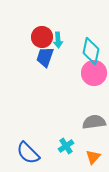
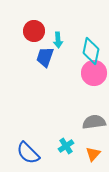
red circle: moved 8 px left, 6 px up
orange triangle: moved 3 px up
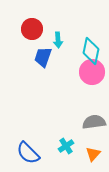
red circle: moved 2 px left, 2 px up
blue trapezoid: moved 2 px left
pink circle: moved 2 px left, 1 px up
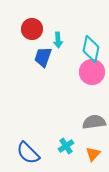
cyan diamond: moved 2 px up
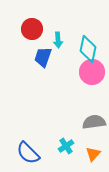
cyan diamond: moved 3 px left
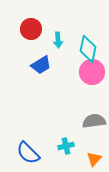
red circle: moved 1 px left
blue trapezoid: moved 2 px left, 8 px down; rotated 140 degrees counterclockwise
gray semicircle: moved 1 px up
cyan cross: rotated 21 degrees clockwise
orange triangle: moved 1 px right, 5 px down
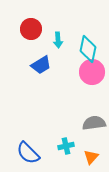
gray semicircle: moved 2 px down
orange triangle: moved 3 px left, 2 px up
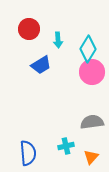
red circle: moved 2 px left
cyan diamond: rotated 20 degrees clockwise
gray semicircle: moved 2 px left, 1 px up
blue semicircle: rotated 140 degrees counterclockwise
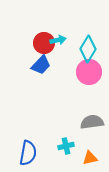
red circle: moved 15 px right, 14 px down
cyan arrow: rotated 98 degrees counterclockwise
blue trapezoid: rotated 15 degrees counterclockwise
pink circle: moved 3 px left
blue semicircle: rotated 15 degrees clockwise
orange triangle: moved 1 px left, 1 px down; rotated 35 degrees clockwise
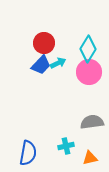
cyan arrow: moved 23 px down; rotated 14 degrees counterclockwise
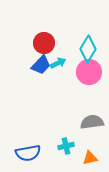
blue semicircle: rotated 70 degrees clockwise
